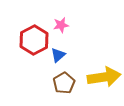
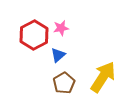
pink star: moved 3 px down
red hexagon: moved 5 px up
yellow arrow: moved 1 px left; rotated 48 degrees counterclockwise
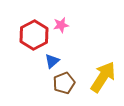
pink star: moved 3 px up
blue triangle: moved 6 px left, 6 px down
brown pentagon: rotated 10 degrees clockwise
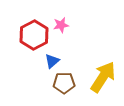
brown pentagon: rotated 20 degrees clockwise
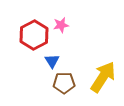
blue triangle: rotated 21 degrees counterclockwise
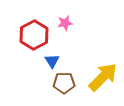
pink star: moved 4 px right, 2 px up
yellow arrow: rotated 12 degrees clockwise
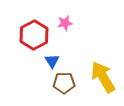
yellow arrow: rotated 76 degrees counterclockwise
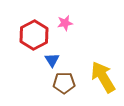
blue triangle: moved 1 px up
